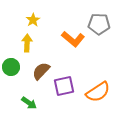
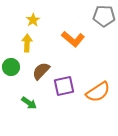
gray pentagon: moved 5 px right, 8 px up
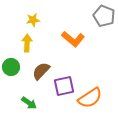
gray pentagon: rotated 20 degrees clockwise
yellow star: rotated 24 degrees clockwise
orange semicircle: moved 8 px left, 6 px down
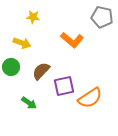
gray pentagon: moved 2 px left, 1 px down; rotated 10 degrees counterclockwise
yellow star: moved 3 px up; rotated 16 degrees clockwise
orange L-shape: moved 1 px left, 1 px down
yellow arrow: moved 5 px left; rotated 108 degrees clockwise
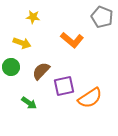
gray pentagon: rotated 10 degrees clockwise
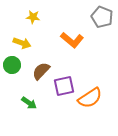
green circle: moved 1 px right, 2 px up
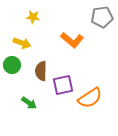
gray pentagon: rotated 30 degrees counterclockwise
brown semicircle: rotated 42 degrees counterclockwise
purple square: moved 1 px left, 1 px up
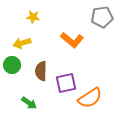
yellow arrow: rotated 144 degrees clockwise
purple square: moved 3 px right, 2 px up
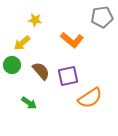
yellow star: moved 2 px right, 3 px down
yellow arrow: rotated 24 degrees counterclockwise
brown semicircle: rotated 138 degrees clockwise
purple square: moved 2 px right, 7 px up
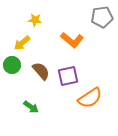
green arrow: moved 2 px right, 4 px down
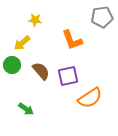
orange L-shape: rotated 30 degrees clockwise
green arrow: moved 5 px left, 2 px down
